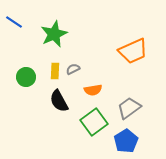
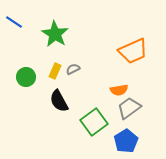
green star: moved 1 px right; rotated 16 degrees counterclockwise
yellow rectangle: rotated 21 degrees clockwise
orange semicircle: moved 26 px right
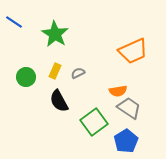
gray semicircle: moved 5 px right, 4 px down
orange semicircle: moved 1 px left, 1 px down
gray trapezoid: rotated 70 degrees clockwise
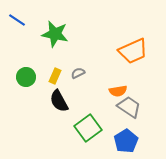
blue line: moved 3 px right, 2 px up
green star: rotated 20 degrees counterclockwise
yellow rectangle: moved 5 px down
gray trapezoid: moved 1 px up
green square: moved 6 px left, 6 px down
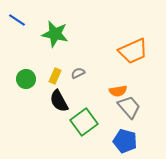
green circle: moved 2 px down
gray trapezoid: rotated 15 degrees clockwise
green square: moved 4 px left, 6 px up
blue pentagon: moved 1 px left; rotated 25 degrees counterclockwise
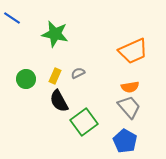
blue line: moved 5 px left, 2 px up
orange semicircle: moved 12 px right, 4 px up
blue pentagon: rotated 15 degrees clockwise
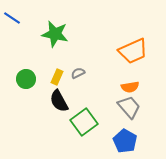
yellow rectangle: moved 2 px right, 1 px down
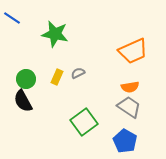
black semicircle: moved 36 px left
gray trapezoid: rotated 15 degrees counterclockwise
